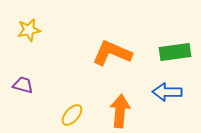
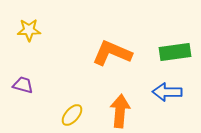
yellow star: rotated 10 degrees clockwise
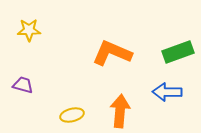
green rectangle: moved 3 px right; rotated 12 degrees counterclockwise
yellow ellipse: rotated 35 degrees clockwise
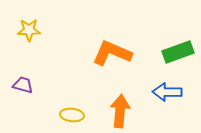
yellow ellipse: rotated 20 degrees clockwise
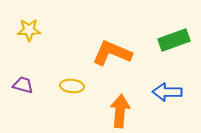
green rectangle: moved 4 px left, 12 px up
yellow ellipse: moved 29 px up
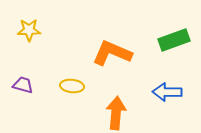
orange arrow: moved 4 px left, 2 px down
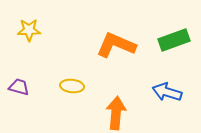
orange L-shape: moved 4 px right, 8 px up
purple trapezoid: moved 4 px left, 2 px down
blue arrow: rotated 16 degrees clockwise
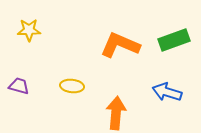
orange L-shape: moved 4 px right
purple trapezoid: moved 1 px up
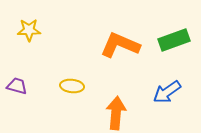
purple trapezoid: moved 2 px left
blue arrow: rotated 52 degrees counterclockwise
